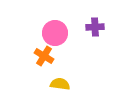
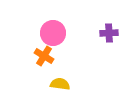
purple cross: moved 14 px right, 6 px down
pink circle: moved 2 px left
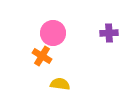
orange cross: moved 2 px left
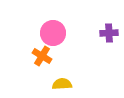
yellow semicircle: moved 2 px right; rotated 12 degrees counterclockwise
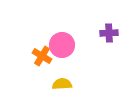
pink circle: moved 9 px right, 12 px down
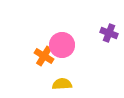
purple cross: rotated 24 degrees clockwise
orange cross: moved 2 px right
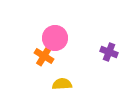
purple cross: moved 19 px down
pink circle: moved 7 px left, 7 px up
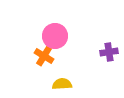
pink circle: moved 2 px up
purple cross: rotated 30 degrees counterclockwise
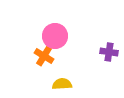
purple cross: rotated 18 degrees clockwise
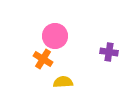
orange cross: moved 1 px left, 3 px down
yellow semicircle: moved 1 px right, 2 px up
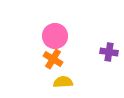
orange cross: moved 10 px right
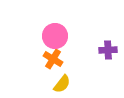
purple cross: moved 1 px left, 2 px up; rotated 12 degrees counterclockwise
yellow semicircle: moved 1 px left, 2 px down; rotated 132 degrees clockwise
